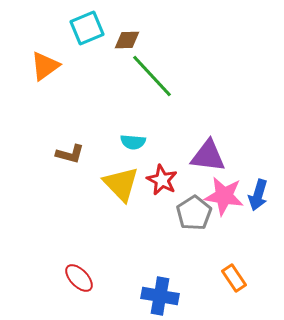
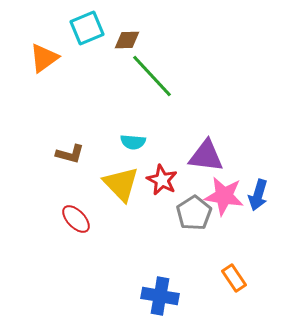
orange triangle: moved 1 px left, 8 px up
purple triangle: moved 2 px left
red ellipse: moved 3 px left, 59 px up
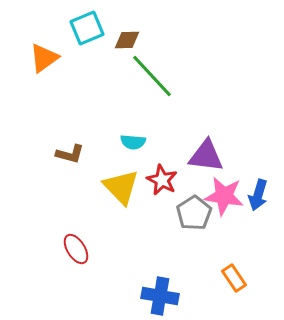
yellow triangle: moved 3 px down
red ellipse: moved 30 px down; rotated 12 degrees clockwise
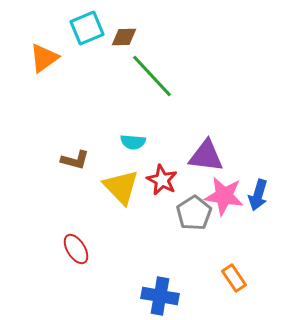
brown diamond: moved 3 px left, 3 px up
brown L-shape: moved 5 px right, 6 px down
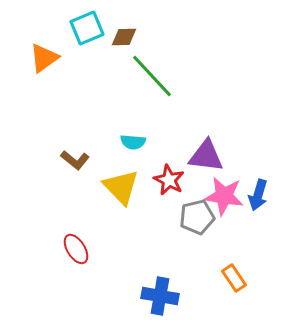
brown L-shape: rotated 24 degrees clockwise
red star: moved 7 px right
gray pentagon: moved 3 px right, 4 px down; rotated 20 degrees clockwise
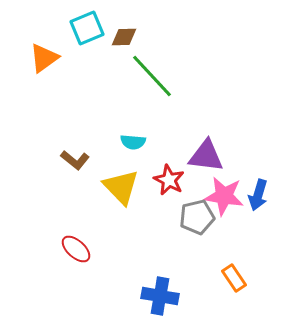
red ellipse: rotated 16 degrees counterclockwise
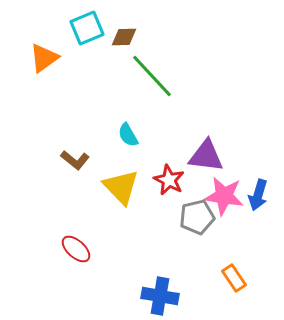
cyan semicircle: moved 5 px left, 7 px up; rotated 55 degrees clockwise
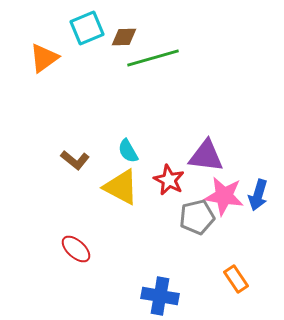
green line: moved 1 px right, 18 px up; rotated 63 degrees counterclockwise
cyan semicircle: moved 16 px down
yellow triangle: rotated 18 degrees counterclockwise
orange rectangle: moved 2 px right, 1 px down
